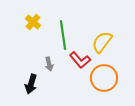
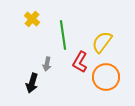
yellow cross: moved 1 px left, 3 px up
red L-shape: moved 2 px down; rotated 70 degrees clockwise
gray arrow: moved 2 px left; rotated 24 degrees clockwise
orange circle: moved 2 px right, 1 px up
black arrow: moved 1 px right, 1 px up
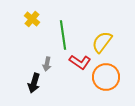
red L-shape: rotated 85 degrees counterclockwise
black arrow: moved 2 px right
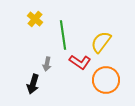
yellow cross: moved 3 px right
yellow semicircle: moved 1 px left
orange circle: moved 3 px down
black arrow: moved 1 px left, 1 px down
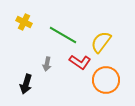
yellow cross: moved 11 px left, 3 px down; rotated 14 degrees counterclockwise
green line: rotated 52 degrees counterclockwise
black arrow: moved 7 px left
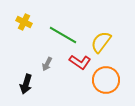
gray arrow: rotated 16 degrees clockwise
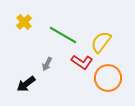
yellow cross: rotated 21 degrees clockwise
red L-shape: moved 2 px right
orange circle: moved 2 px right, 2 px up
black arrow: rotated 36 degrees clockwise
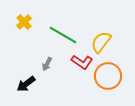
orange circle: moved 2 px up
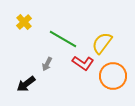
green line: moved 4 px down
yellow semicircle: moved 1 px right, 1 px down
red L-shape: moved 1 px right, 1 px down
orange circle: moved 5 px right
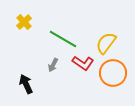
yellow semicircle: moved 4 px right
gray arrow: moved 6 px right, 1 px down
orange circle: moved 3 px up
black arrow: rotated 102 degrees clockwise
